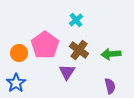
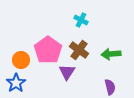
cyan cross: moved 5 px right; rotated 24 degrees counterclockwise
pink pentagon: moved 3 px right, 5 px down
orange circle: moved 2 px right, 7 px down
purple semicircle: moved 1 px down
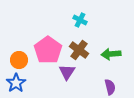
cyan cross: moved 1 px left
orange circle: moved 2 px left
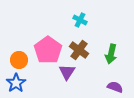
green arrow: rotated 72 degrees counterclockwise
purple semicircle: moved 5 px right; rotated 56 degrees counterclockwise
